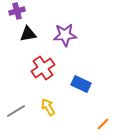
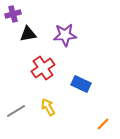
purple cross: moved 4 px left, 3 px down
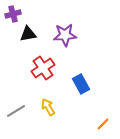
blue rectangle: rotated 36 degrees clockwise
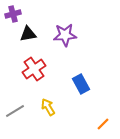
red cross: moved 9 px left, 1 px down
gray line: moved 1 px left
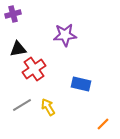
black triangle: moved 10 px left, 15 px down
blue rectangle: rotated 48 degrees counterclockwise
gray line: moved 7 px right, 6 px up
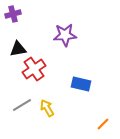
yellow arrow: moved 1 px left, 1 px down
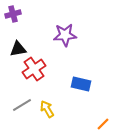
yellow arrow: moved 1 px down
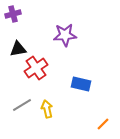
red cross: moved 2 px right, 1 px up
yellow arrow: rotated 18 degrees clockwise
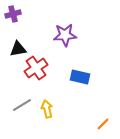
blue rectangle: moved 1 px left, 7 px up
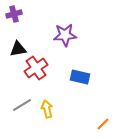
purple cross: moved 1 px right
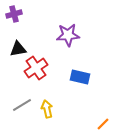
purple star: moved 3 px right
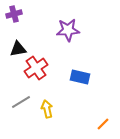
purple star: moved 5 px up
gray line: moved 1 px left, 3 px up
